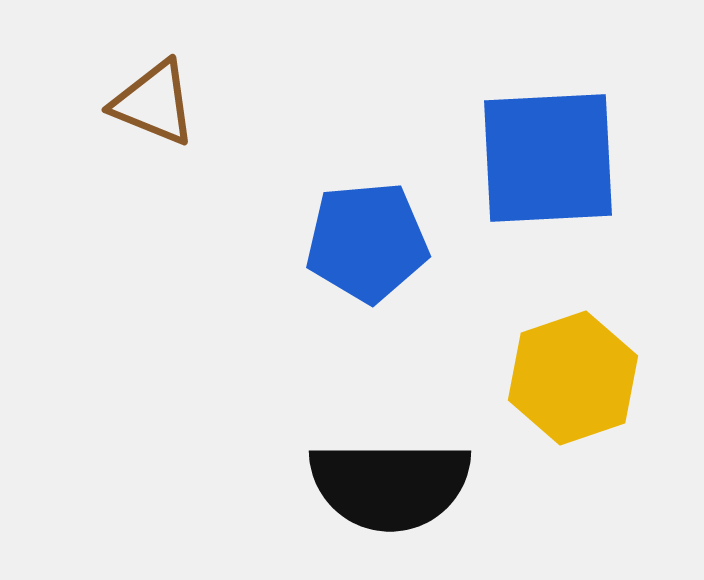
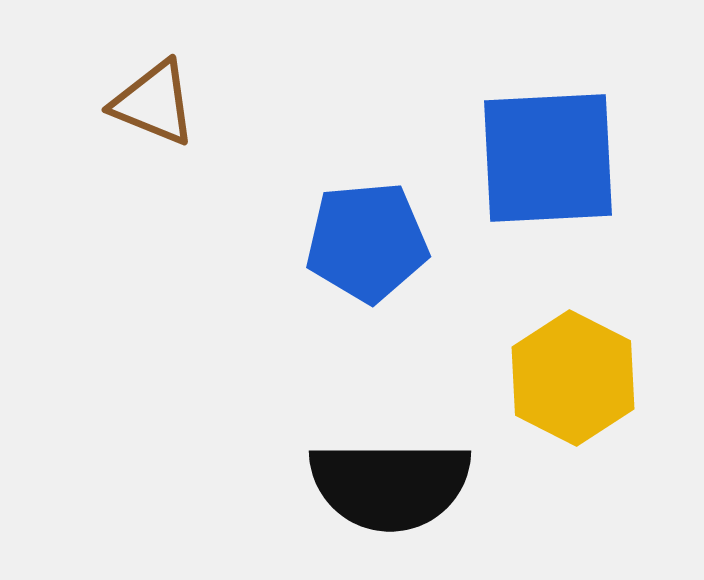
yellow hexagon: rotated 14 degrees counterclockwise
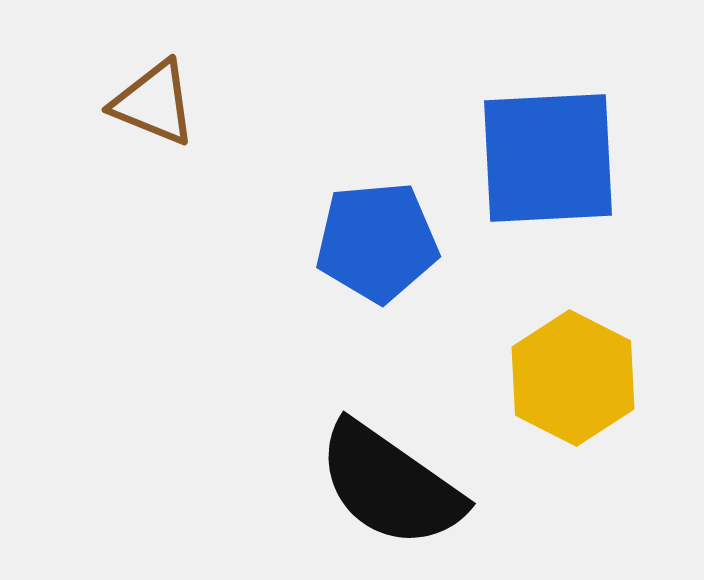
blue pentagon: moved 10 px right
black semicircle: rotated 35 degrees clockwise
